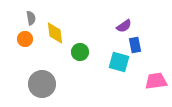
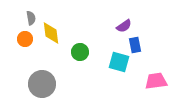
yellow diamond: moved 4 px left
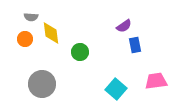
gray semicircle: moved 1 px up; rotated 104 degrees clockwise
cyan square: moved 3 px left, 27 px down; rotated 25 degrees clockwise
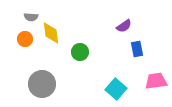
blue rectangle: moved 2 px right, 4 px down
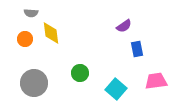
gray semicircle: moved 4 px up
green circle: moved 21 px down
gray circle: moved 8 px left, 1 px up
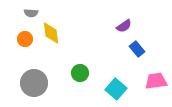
blue rectangle: rotated 28 degrees counterclockwise
